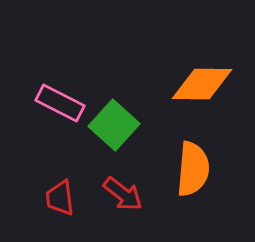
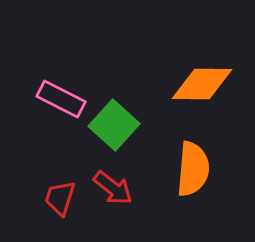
pink rectangle: moved 1 px right, 4 px up
red arrow: moved 10 px left, 6 px up
red trapezoid: rotated 24 degrees clockwise
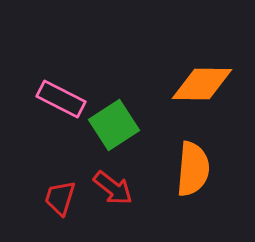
green square: rotated 15 degrees clockwise
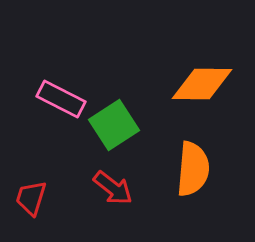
red trapezoid: moved 29 px left
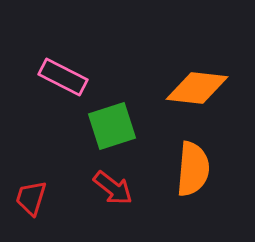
orange diamond: moved 5 px left, 4 px down; rotated 6 degrees clockwise
pink rectangle: moved 2 px right, 22 px up
green square: moved 2 px left, 1 px down; rotated 15 degrees clockwise
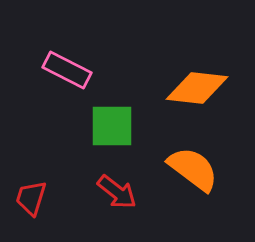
pink rectangle: moved 4 px right, 7 px up
green square: rotated 18 degrees clockwise
orange semicircle: rotated 58 degrees counterclockwise
red arrow: moved 4 px right, 4 px down
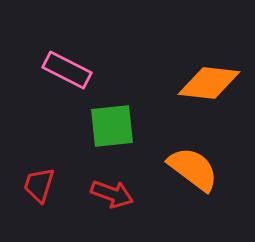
orange diamond: moved 12 px right, 5 px up
green square: rotated 6 degrees counterclockwise
red arrow: moved 5 px left, 2 px down; rotated 18 degrees counterclockwise
red trapezoid: moved 8 px right, 13 px up
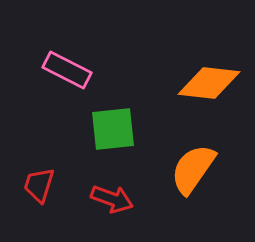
green square: moved 1 px right, 3 px down
orange semicircle: rotated 92 degrees counterclockwise
red arrow: moved 5 px down
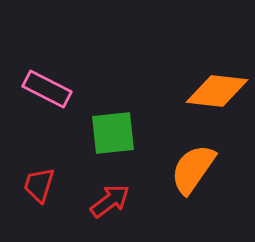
pink rectangle: moved 20 px left, 19 px down
orange diamond: moved 8 px right, 8 px down
green square: moved 4 px down
red arrow: moved 2 px left, 2 px down; rotated 57 degrees counterclockwise
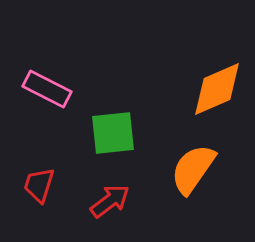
orange diamond: moved 2 px up; rotated 30 degrees counterclockwise
